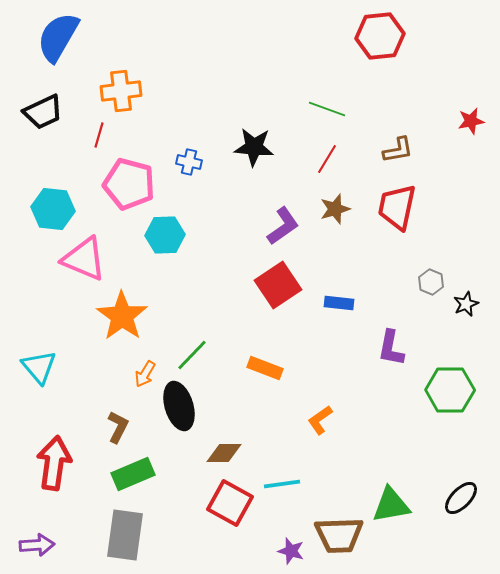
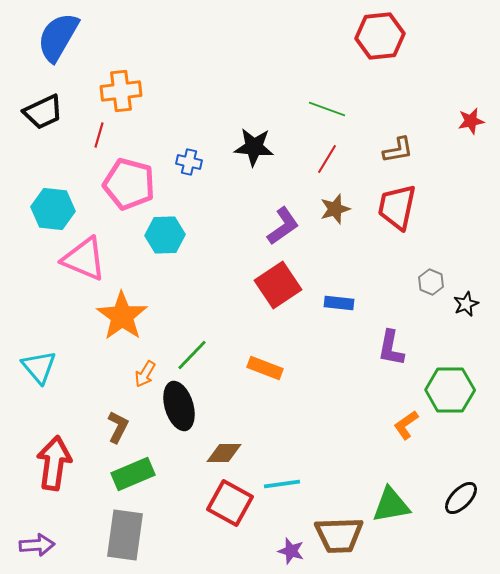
orange L-shape at (320, 420): moved 86 px right, 5 px down
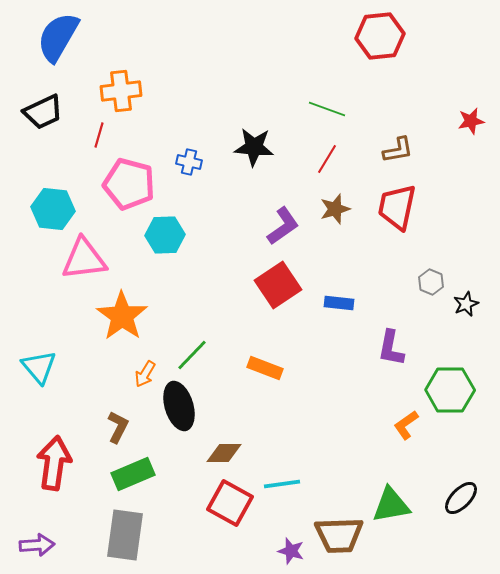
pink triangle at (84, 259): rotated 30 degrees counterclockwise
